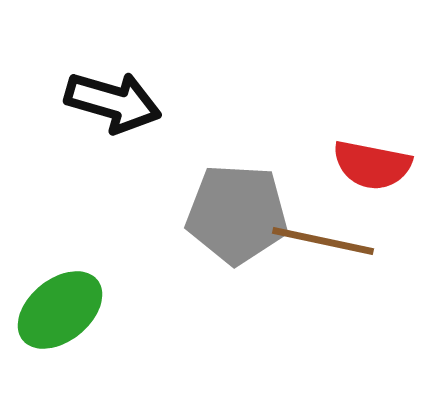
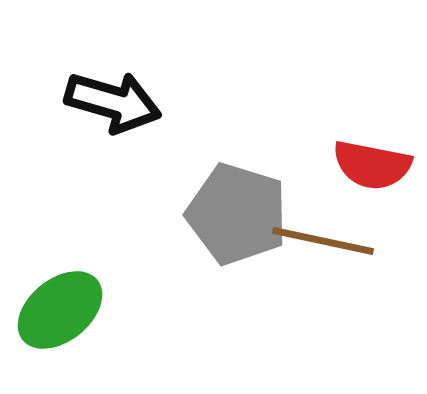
gray pentagon: rotated 14 degrees clockwise
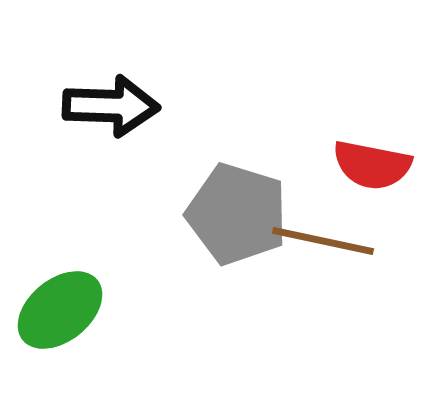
black arrow: moved 2 px left, 4 px down; rotated 14 degrees counterclockwise
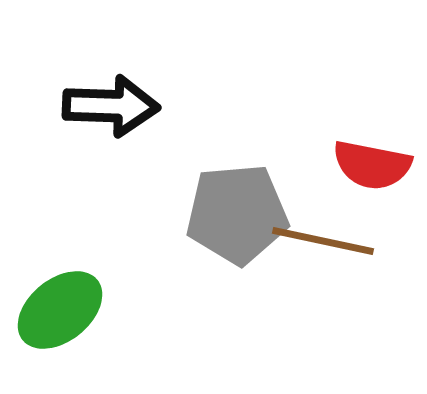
gray pentagon: rotated 22 degrees counterclockwise
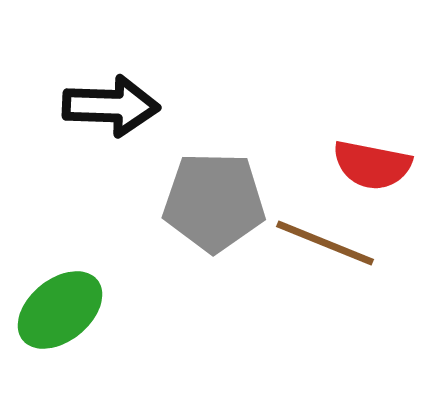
gray pentagon: moved 23 px left, 12 px up; rotated 6 degrees clockwise
brown line: moved 2 px right, 2 px down; rotated 10 degrees clockwise
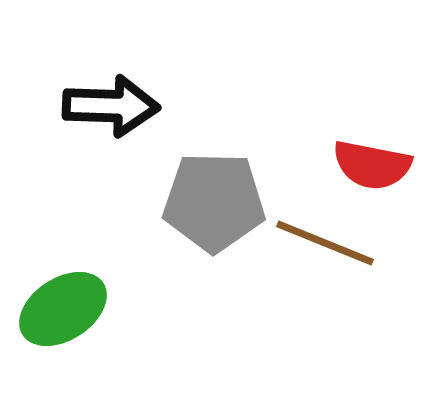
green ellipse: moved 3 px right, 1 px up; rotated 6 degrees clockwise
